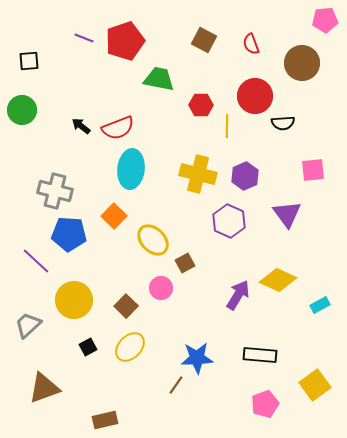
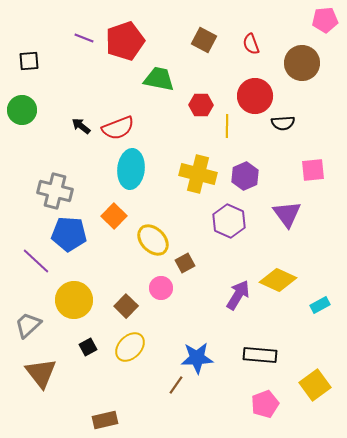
brown triangle at (44, 388): moved 3 px left, 15 px up; rotated 48 degrees counterclockwise
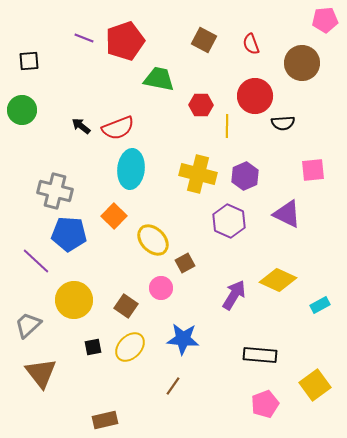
purple triangle at (287, 214): rotated 28 degrees counterclockwise
purple arrow at (238, 295): moved 4 px left
brown square at (126, 306): rotated 10 degrees counterclockwise
black square at (88, 347): moved 5 px right; rotated 18 degrees clockwise
blue star at (197, 358): moved 14 px left, 19 px up; rotated 8 degrees clockwise
brown line at (176, 385): moved 3 px left, 1 px down
